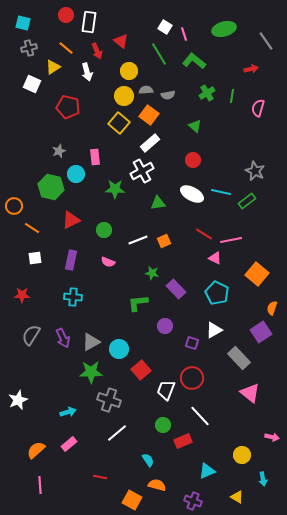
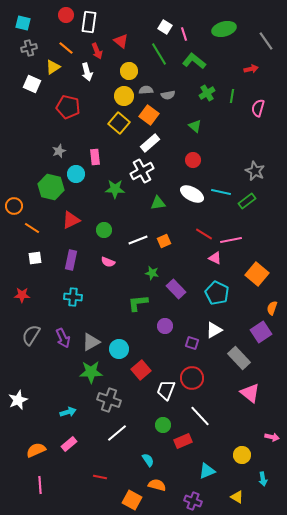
orange semicircle at (36, 450): rotated 18 degrees clockwise
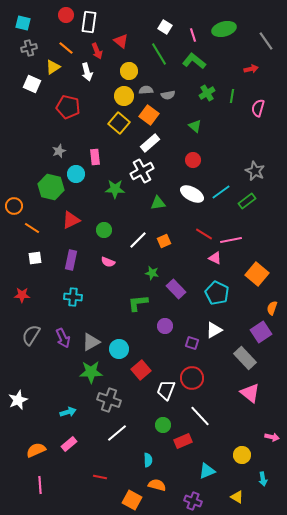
pink line at (184, 34): moved 9 px right, 1 px down
cyan line at (221, 192): rotated 48 degrees counterclockwise
white line at (138, 240): rotated 24 degrees counterclockwise
gray rectangle at (239, 358): moved 6 px right
cyan semicircle at (148, 460): rotated 32 degrees clockwise
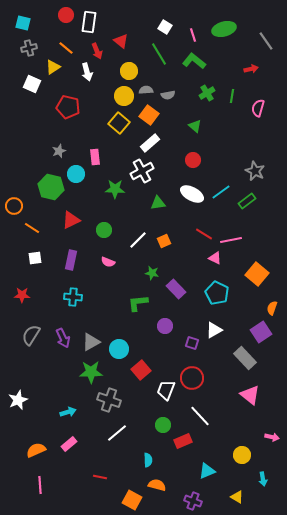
pink triangle at (250, 393): moved 2 px down
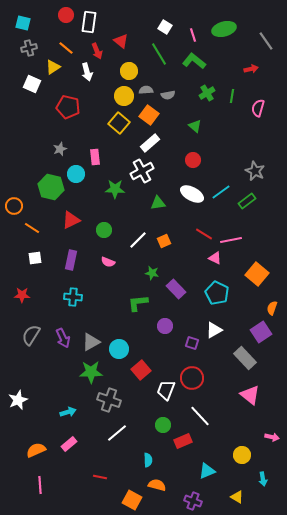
gray star at (59, 151): moved 1 px right, 2 px up
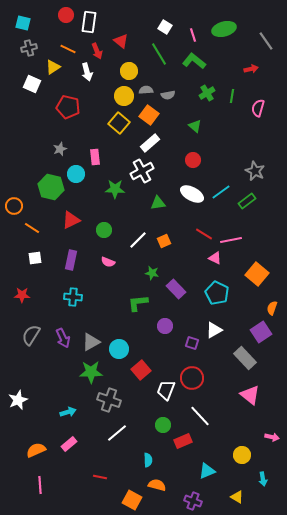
orange line at (66, 48): moved 2 px right, 1 px down; rotated 14 degrees counterclockwise
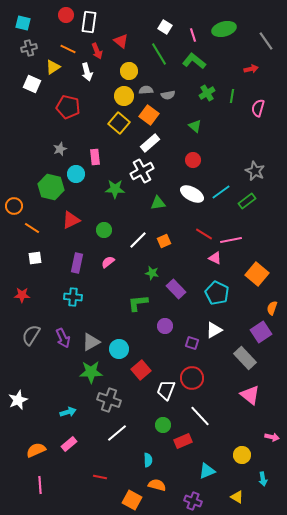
purple rectangle at (71, 260): moved 6 px right, 3 px down
pink semicircle at (108, 262): rotated 120 degrees clockwise
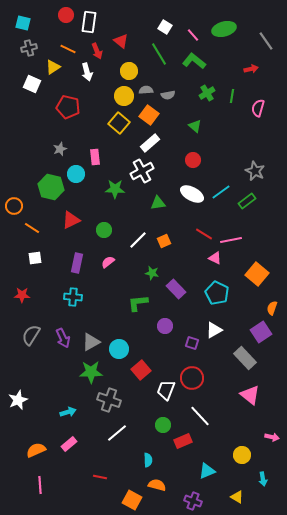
pink line at (193, 35): rotated 24 degrees counterclockwise
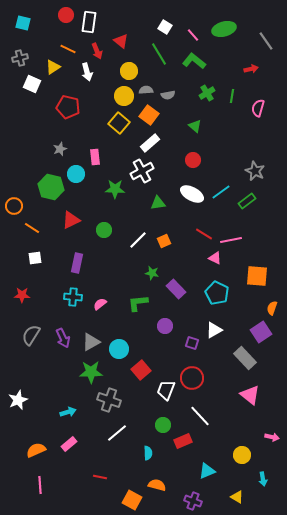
gray cross at (29, 48): moved 9 px left, 10 px down
pink semicircle at (108, 262): moved 8 px left, 42 px down
orange square at (257, 274): moved 2 px down; rotated 35 degrees counterclockwise
cyan semicircle at (148, 460): moved 7 px up
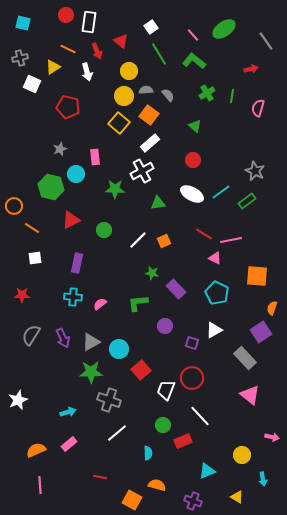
white square at (165, 27): moved 14 px left; rotated 24 degrees clockwise
green ellipse at (224, 29): rotated 20 degrees counterclockwise
gray semicircle at (168, 95): rotated 120 degrees counterclockwise
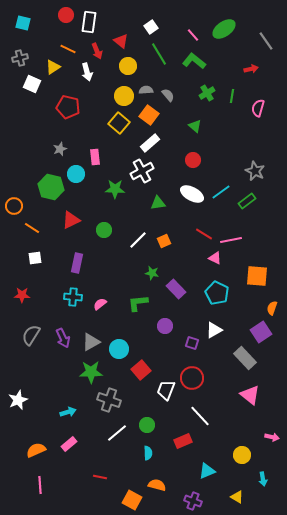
yellow circle at (129, 71): moved 1 px left, 5 px up
green circle at (163, 425): moved 16 px left
